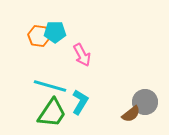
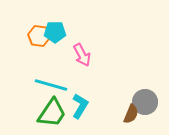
cyan line: moved 1 px right, 1 px up
cyan L-shape: moved 4 px down
brown semicircle: rotated 30 degrees counterclockwise
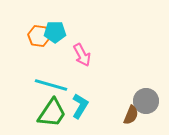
gray circle: moved 1 px right, 1 px up
brown semicircle: moved 1 px down
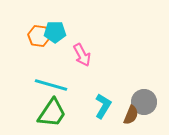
gray circle: moved 2 px left, 1 px down
cyan L-shape: moved 23 px right
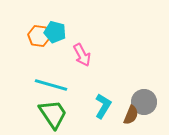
cyan pentagon: rotated 15 degrees clockwise
green trapezoid: moved 1 px right, 1 px down; rotated 68 degrees counterclockwise
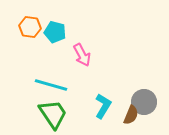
orange hexagon: moved 9 px left, 9 px up
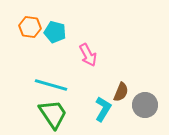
pink arrow: moved 6 px right
gray circle: moved 1 px right, 3 px down
cyan L-shape: moved 3 px down
brown semicircle: moved 10 px left, 23 px up
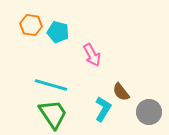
orange hexagon: moved 1 px right, 2 px up
cyan pentagon: moved 3 px right
pink arrow: moved 4 px right
brown semicircle: rotated 120 degrees clockwise
gray circle: moved 4 px right, 7 px down
